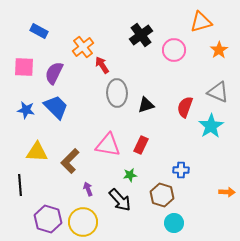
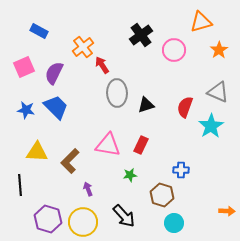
pink square: rotated 25 degrees counterclockwise
orange arrow: moved 19 px down
black arrow: moved 4 px right, 16 px down
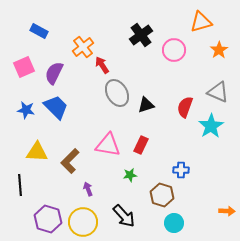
gray ellipse: rotated 28 degrees counterclockwise
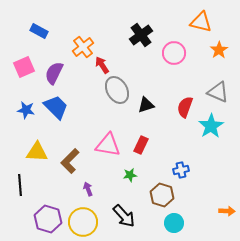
orange triangle: rotated 30 degrees clockwise
pink circle: moved 3 px down
gray ellipse: moved 3 px up
blue cross: rotated 14 degrees counterclockwise
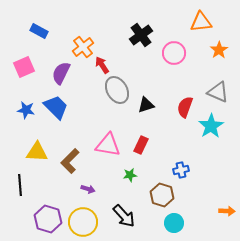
orange triangle: rotated 20 degrees counterclockwise
purple semicircle: moved 7 px right
purple arrow: rotated 128 degrees clockwise
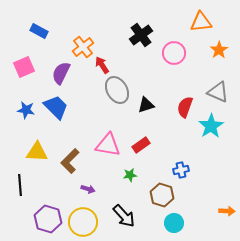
red rectangle: rotated 30 degrees clockwise
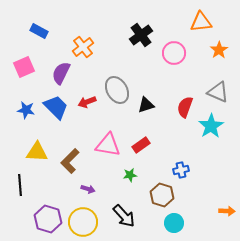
red arrow: moved 15 px left, 37 px down; rotated 78 degrees counterclockwise
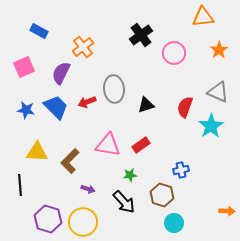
orange triangle: moved 2 px right, 5 px up
gray ellipse: moved 3 px left, 1 px up; rotated 24 degrees clockwise
black arrow: moved 14 px up
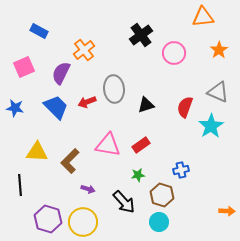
orange cross: moved 1 px right, 3 px down
blue star: moved 11 px left, 2 px up
green star: moved 8 px right
cyan circle: moved 15 px left, 1 px up
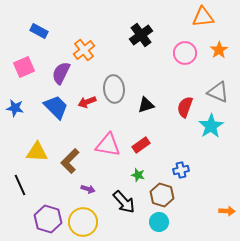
pink circle: moved 11 px right
green star: rotated 24 degrees clockwise
black line: rotated 20 degrees counterclockwise
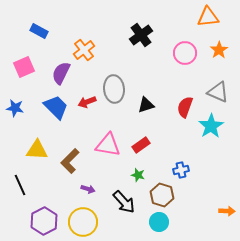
orange triangle: moved 5 px right
yellow triangle: moved 2 px up
purple hexagon: moved 4 px left, 2 px down; rotated 16 degrees clockwise
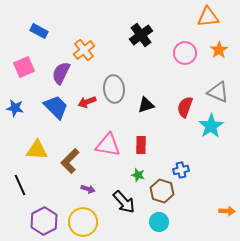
red rectangle: rotated 54 degrees counterclockwise
brown hexagon: moved 4 px up
